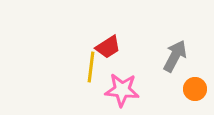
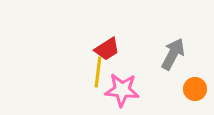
red trapezoid: moved 1 px left, 2 px down
gray arrow: moved 2 px left, 2 px up
yellow line: moved 7 px right, 5 px down
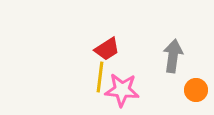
gray arrow: moved 2 px down; rotated 20 degrees counterclockwise
yellow line: moved 2 px right, 5 px down
orange circle: moved 1 px right, 1 px down
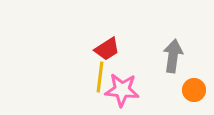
orange circle: moved 2 px left
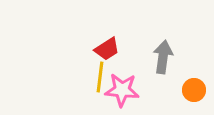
gray arrow: moved 10 px left, 1 px down
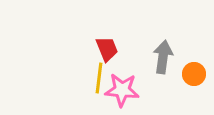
red trapezoid: rotated 80 degrees counterclockwise
yellow line: moved 1 px left, 1 px down
orange circle: moved 16 px up
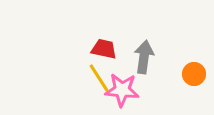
red trapezoid: moved 3 px left; rotated 56 degrees counterclockwise
gray arrow: moved 19 px left
yellow line: rotated 40 degrees counterclockwise
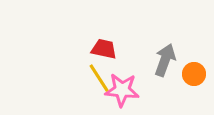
gray arrow: moved 21 px right, 3 px down; rotated 12 degrees clockwise
